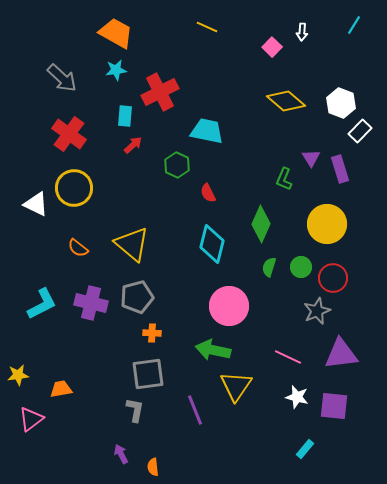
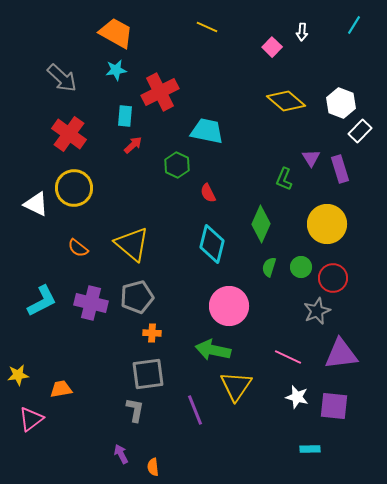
cyan L-shape at (42, 304): moved 3 px up
cyan rectangle at (305, 449): moved 5 px right; rotated 48 degrees clockwise
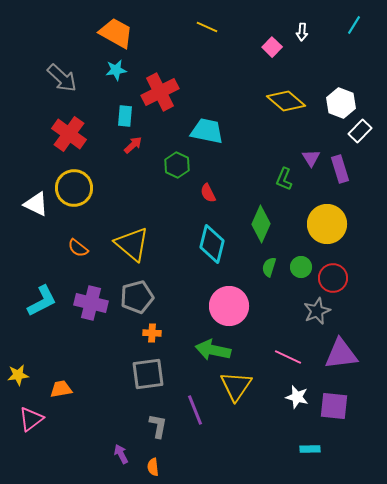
gray L-shape at (135, 410): moved 23 px right, 16 px down
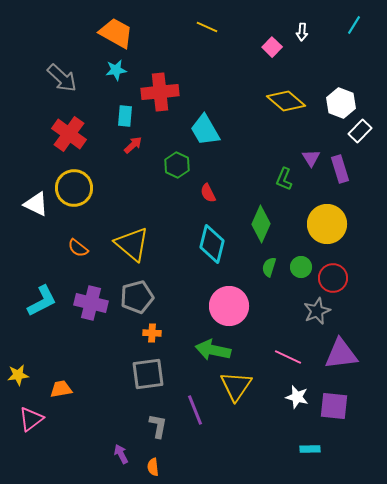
red cross at (160, 92): rotated 21 degrees clockwise
cyan trapezoid at (207, 131): moved 2 px left, 1 px up; rotated 132 degrees counterclockwise
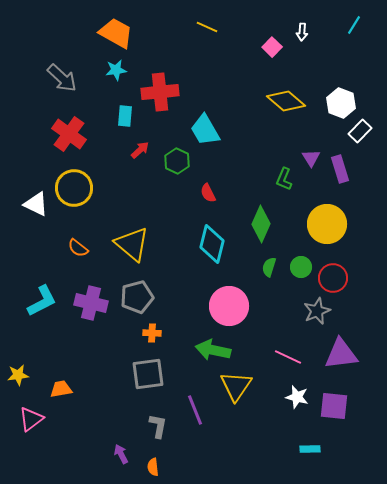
red arrow at (133, 145): moved 7 px right, 5 px down
green hexagon at (177, 165): moved 4 px up
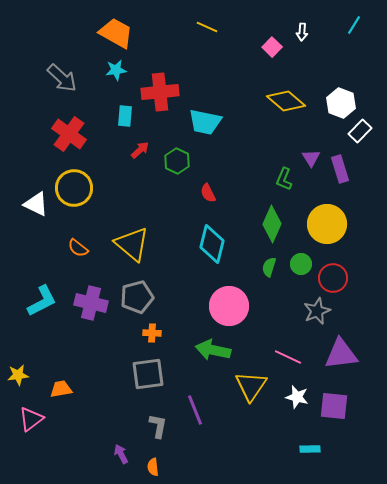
cyan trapezoid at (205, 130): moved 8 px up; rotated 48 degrees counterclockwise
green diamond at (261, 224): moved 11 px right
green circle at (301, 267): moved 3 px up
yellow triangle at (236, 386): moved 15 px right
